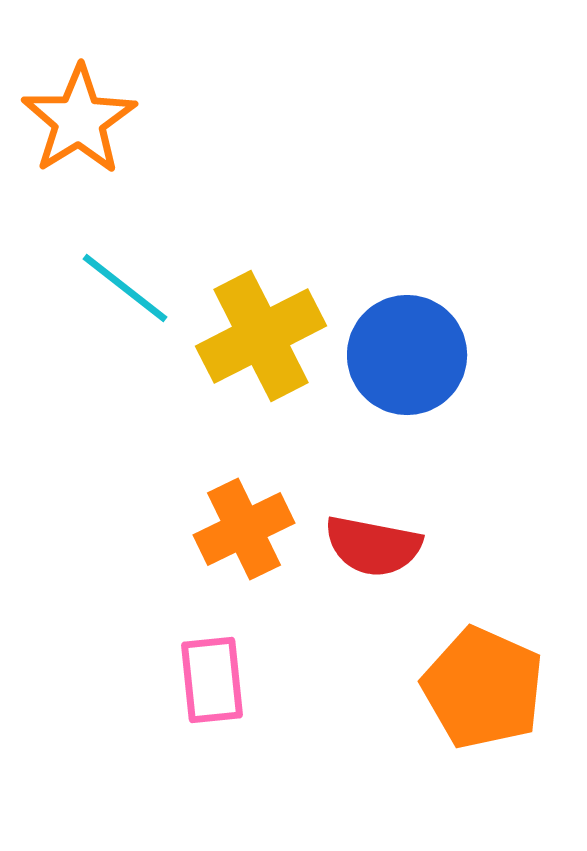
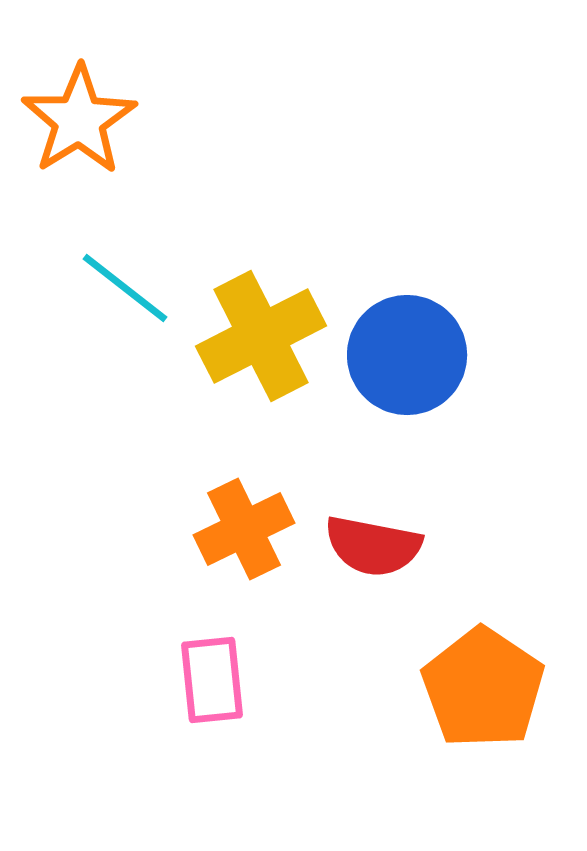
orange pentagon: rotated 10 degrees clockwise
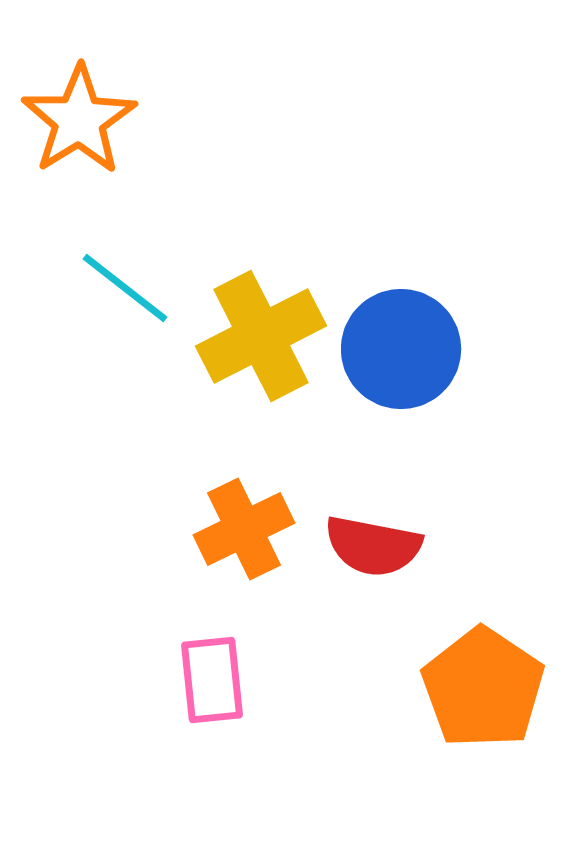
blue circle: moved 6 px left, 6 px up
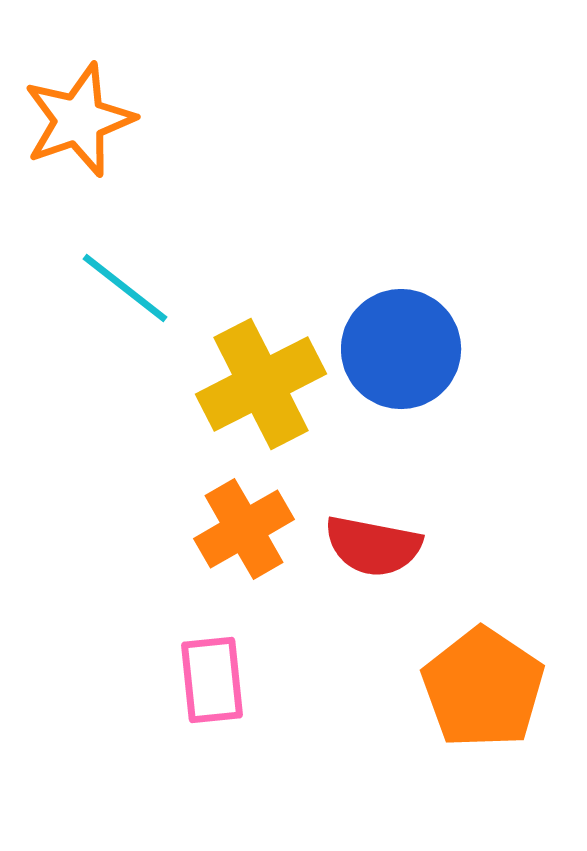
orange star: rotated 13 degrees clockwise
yellow cross: moved 48 px down
orange cross: rotated 4 degrees counterclockwise
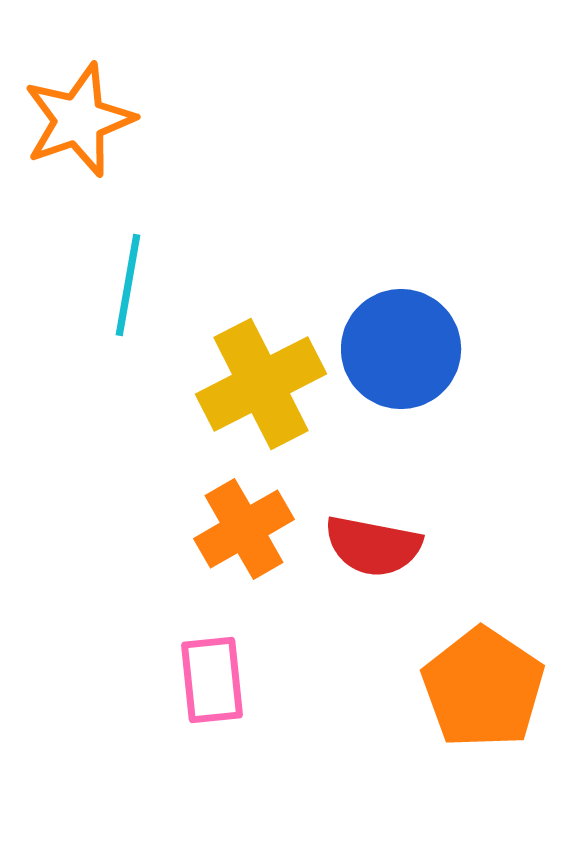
cyan line: moved 3 px right, 3 px up; rotated 62 degrees clockwise
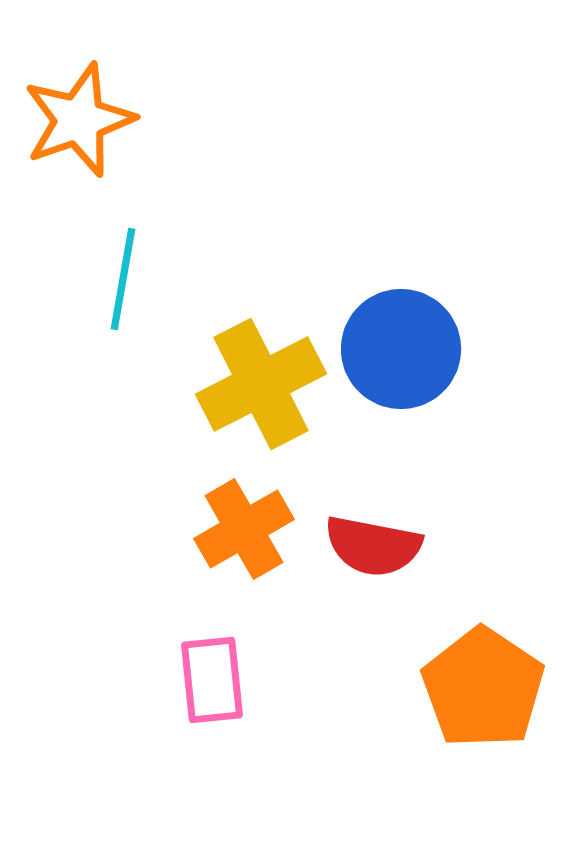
cyan line: moved 5 px left, 6 px up
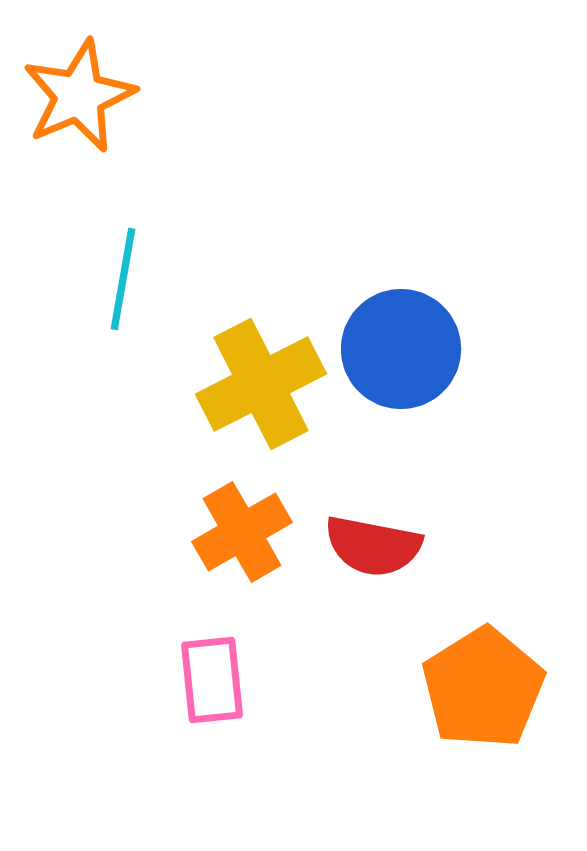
orange star: moved 24 px up; rotated 4 degrees counterclockwise
orange cross: moved 2 px left, 3 px down
orange pentagon: rotated 6 degrees clockwise
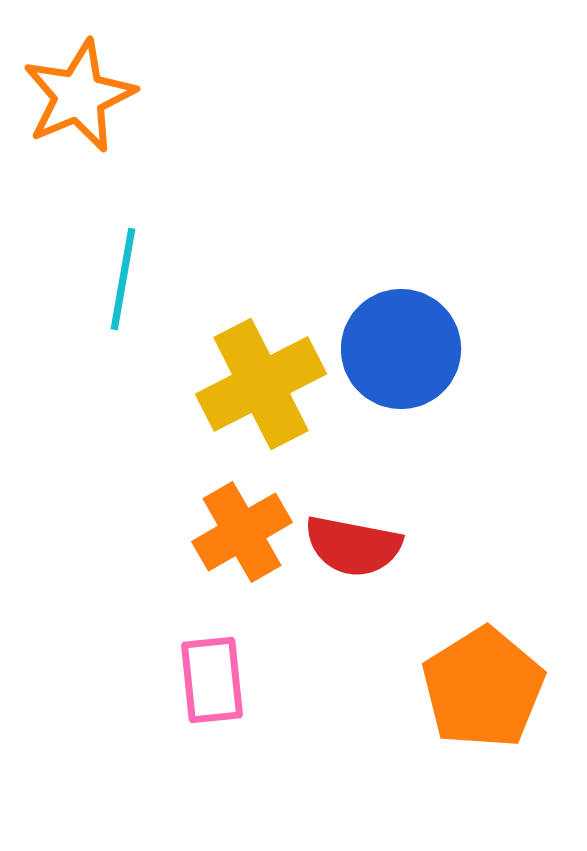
red semicircle: moved 20 px left
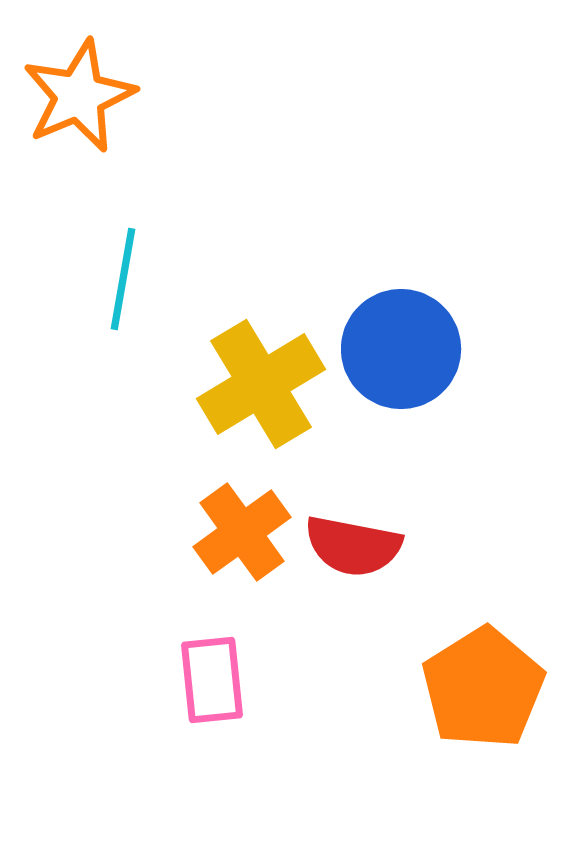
yellow cross: rotated 4 degrees counterclockwise
orange cross: rotated 6 degrees counterclockwise
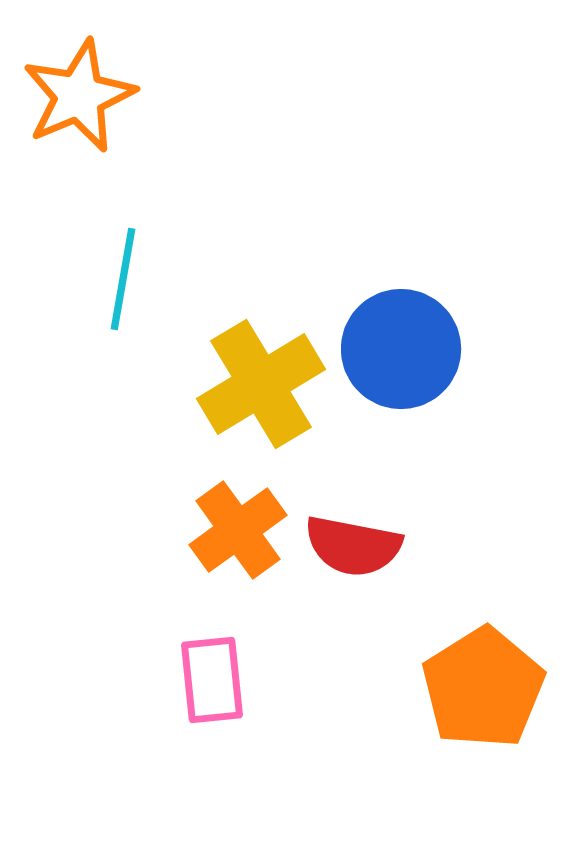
orange cross: moved 4 px left, 2 px up
